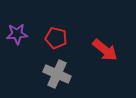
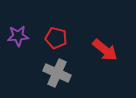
purple star: moved 1 px right, 2 px down
gray cross: moved 1 px up
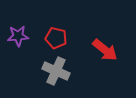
gray cross: moved 1 px left, 2 px up
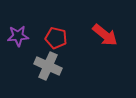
red arrow: moved 15 px up
gray cross: moved 8 px left, 5 px up
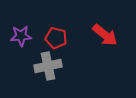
purple star: moved 3 px right
gray cross: rotated 36 degrees counterclockwise
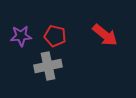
red pentagon: moved 1 px left, 2 px up
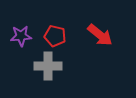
red arrow: moved 5 px left
gray cross: rotated 12 degrees clockwise
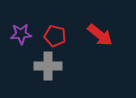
purple star: moved 2 px up
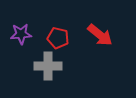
red pentagon: moved 3 px right, 2 px down
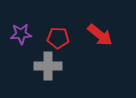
red pentagon: rotated 10 degrees counterclockwise
